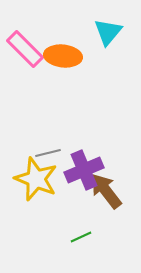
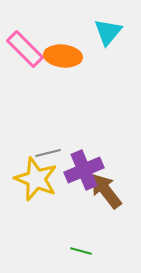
green line: moved 14 px down; rotated 40 degrees clockwise
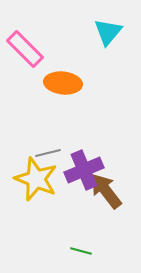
orange ellipse: moved 27 px down
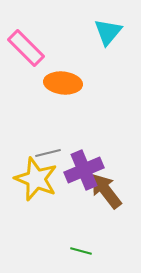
pink rectangle: moved 1 px right, 1 px up
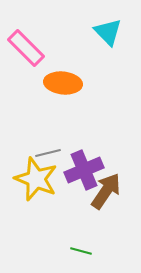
cyan triangle: rotated 24 degrees counterclockwise
brown arrow: rotated 72 degrees clockwise
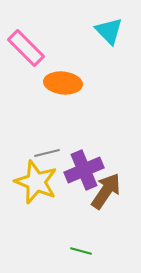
cyan triangle: moved 1 px right, 1 px up
gray line: moved 1 px left
yellow star: moved 3 px down
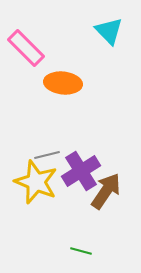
gray line: moved 2 px down
purple cross: moved 3 px left, 1 px down; rotated 9 degrees counterclockwise
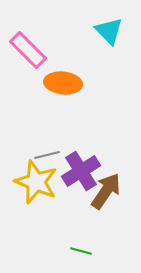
pink rectangle: moved 2 px right, 2 px down
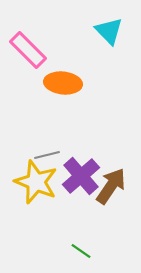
purple cross: moved 5 px down; rotated 9 degrees counterclockwise
brown arrow: moved 5 px right, 5 px up
green line: rotated 20 degrees clockwise
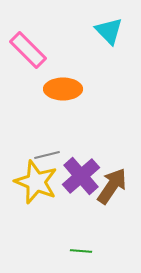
orange ellipse: moved 6 px down; rotated 6 degrees counterclockwise
brown arrow: moved 1 px right
green line: rotated 30 degrees counterclockwise
